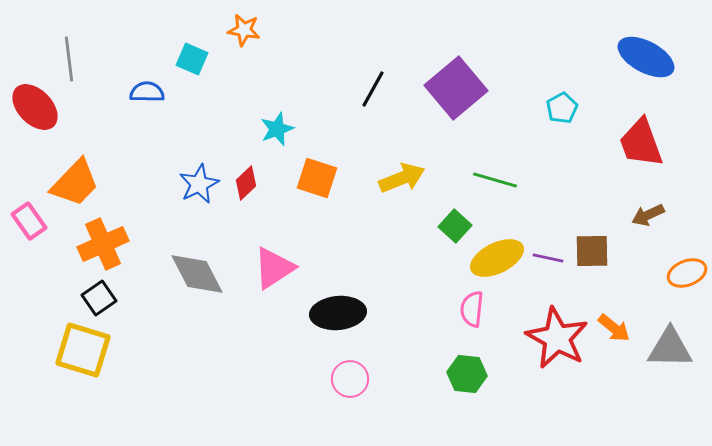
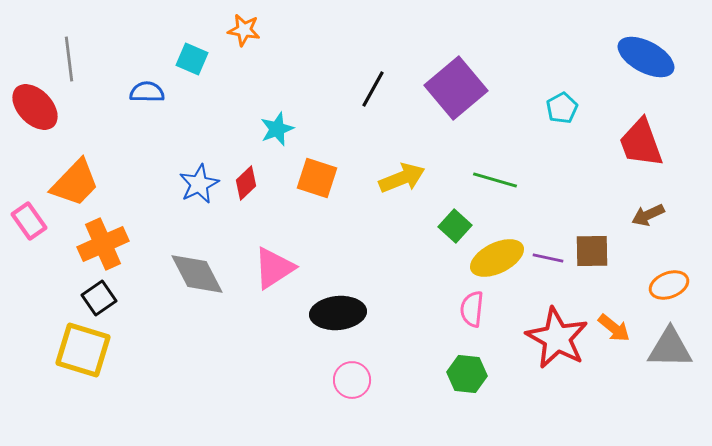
orange ellipse: moved 18 px left, 12 px down
pink circle: moved 2 px right, 1 px down
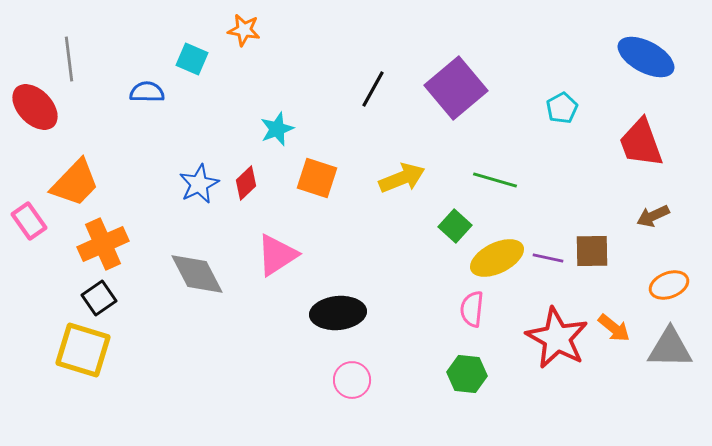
brown arrow: moved 5 px right, 1 px down
pink triangle: moved 3 px right, 13 px up
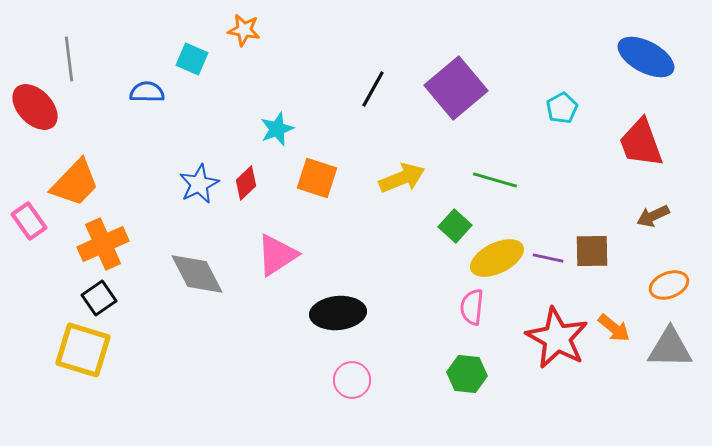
pink semicircle: moved 2 px up
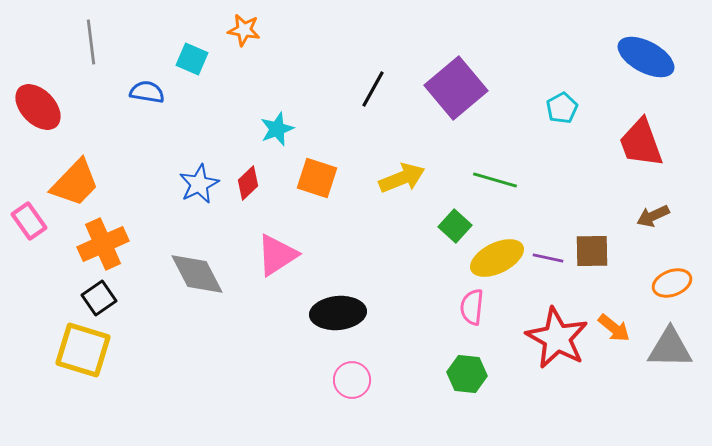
gray line: moved 22 px right, 17 px up
blue semicircle: rotated 8 degrees clockwise
red ellipse: moved 3 px right
red diamond: moved 2 px right
orange ellipse: moved 3 px right, 2 px up
